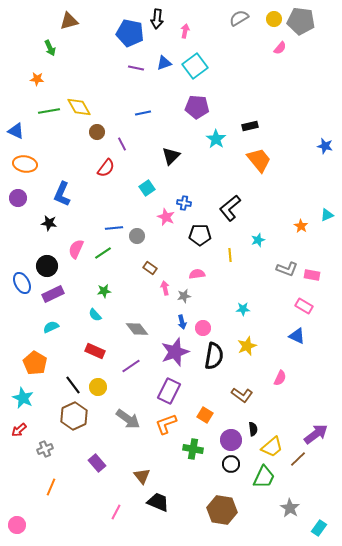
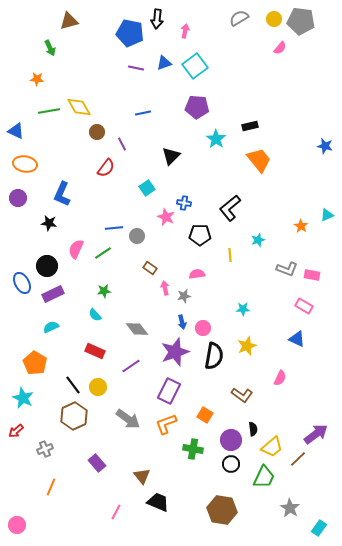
blue triangle at (297, 336): moved 3 px down
red arrow at (19, 430): moved 3 px left, 1 px down
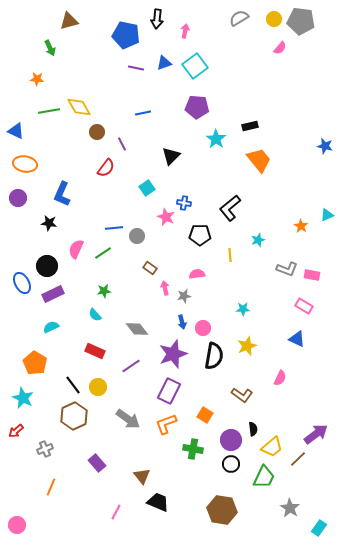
blue pentagon at (130, 33): moved 4 px left, 2 px down
purple star at (175, 352): moved 2 px left, 2 px down
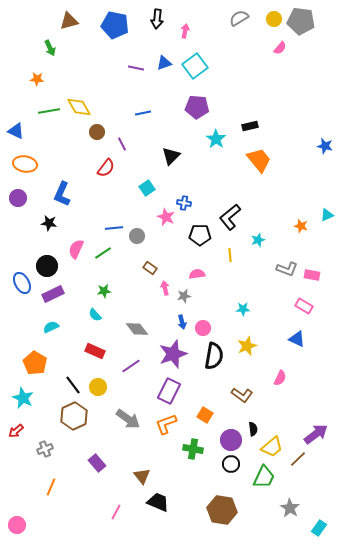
blue pentagon at (126, 35): moved 11 px left, 10 px up
black L-shape at (230, 208): moved 9 px down
orange star at (301, 226): rotated 16 degrees counterclockwise
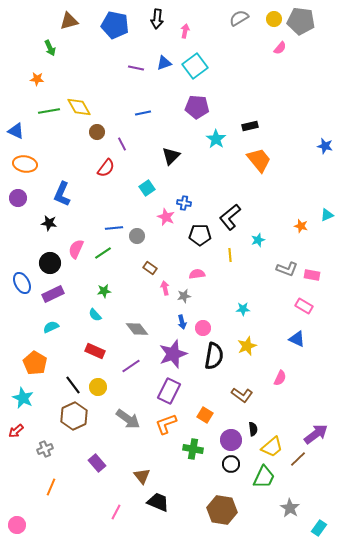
black circle at (47, 266): moved 3 px right, 3 px up
